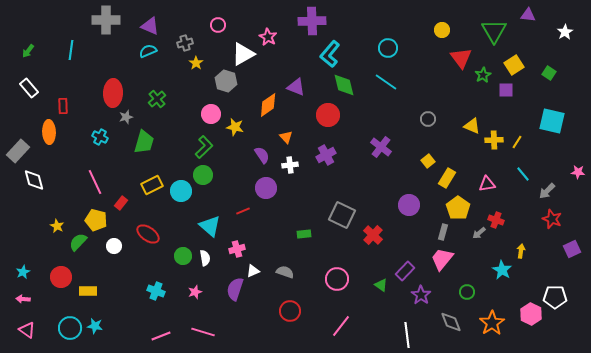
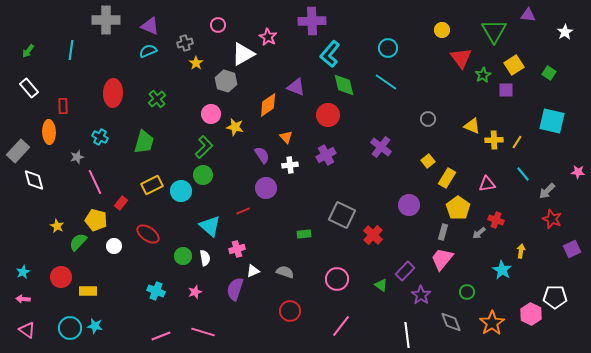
gray star at (126, 117): moved 49 px left, 40 px down
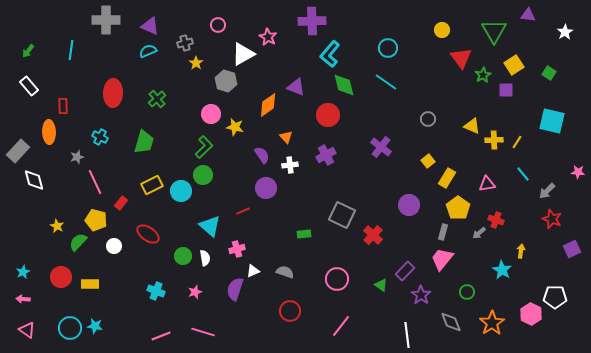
white rectangle at (29, 88): moved 2 px up
yellow rectangle at (88, 291): moved 2 px right, 7 px up
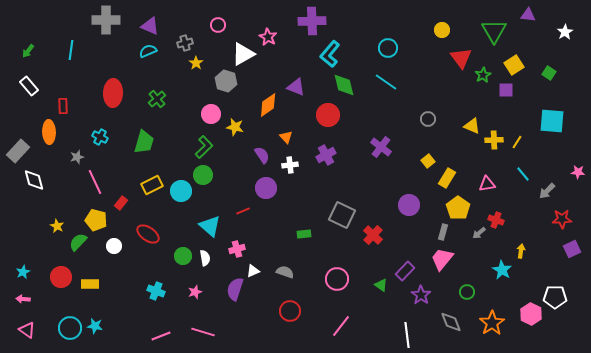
cyan square at (552, 121): rotated 8 degrees counterclockwise
red star at (552, 219): moved 10 px right; rotated 24 degrees counterclockwise
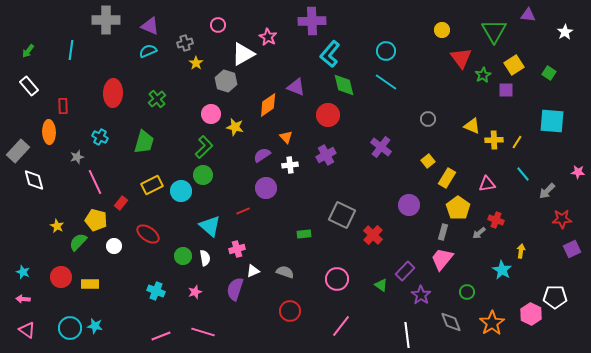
cyan circle at (388, 48): moved 2 px left, 3 px down
purple semicircle at (262, 155): rotated 90 degrees counterclockwise
cyan star at (23, 272): rotated 24 degrees counterclockwise
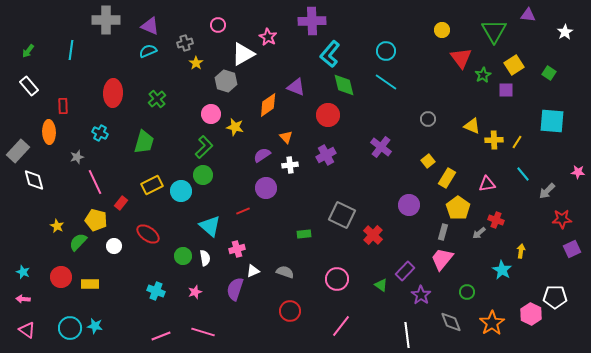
cyan cross at (100, 137): moved 4 px up
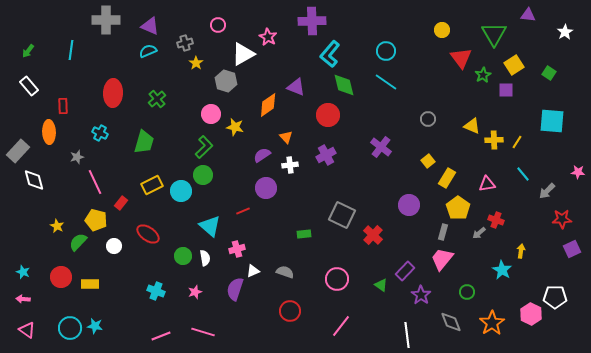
green triangle at (494, 31): moved 3 px down
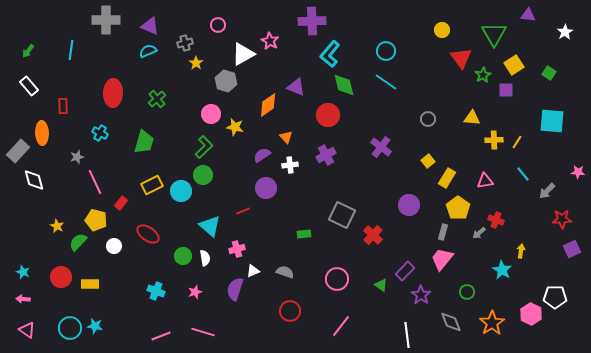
pink star at (268, 37): moved 2 px right, 4 px down
yellow triangle at (472, 126): moved 8 px up; rotated 18 degrees counterclockwise
orange ellipse at (49, 132): moved 7 px left, 1 px down
pink triangle at (487, 184): moved 2 px left, 3 px up
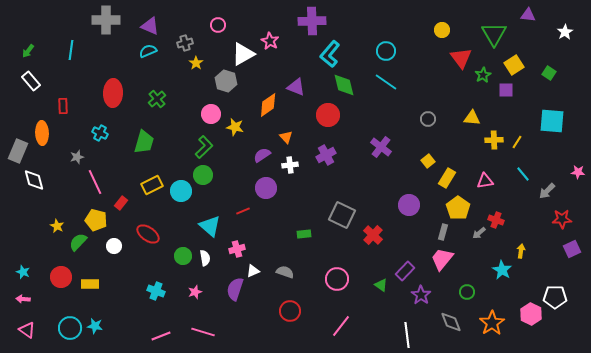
white rectangle at (29, 86): moved 2 px right, 5 px up
gray rectangle at (18, 151): rotated 20 degrees counterclockwise
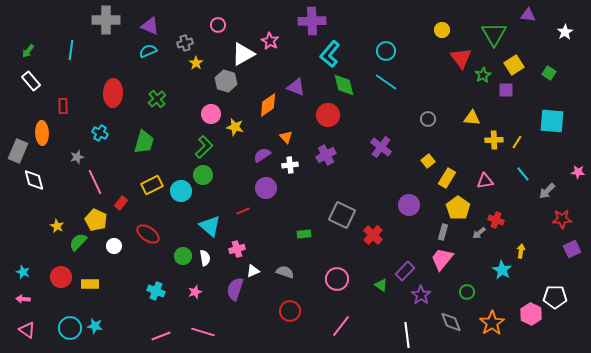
yellow pentagon at (96, 220): rotated 10 degrees clockwise
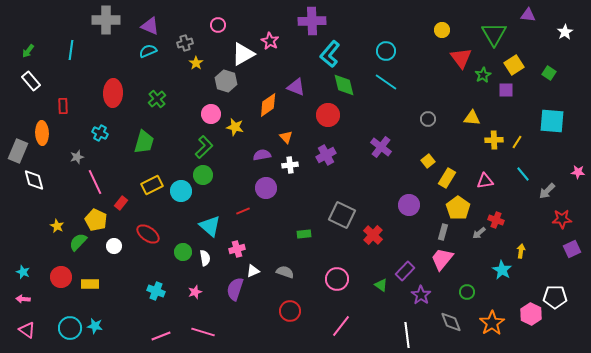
purple semicircle at (262, 155): rotated 24 degrees clockwise
green circle at (183, 256): moved 4 px up
